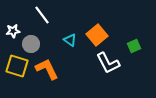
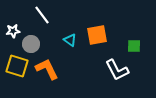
orange square: rotated 30 degrees clockwise
green square: rotated 24 degrees clockwise
white L-shape: moved 9 px right, 7 px down
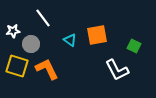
white line: moved 1 px right, 3 px down
green square: rotated 24 degrees clockwise
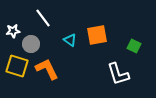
white L-shape: moved 1 px right, 4 px down; rotated 10 degrees clockwise
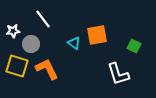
white line: moved 1 px down
cyan triangle: moved 4 px right, 3 px down
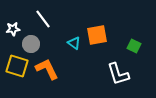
white star: moved 2 px up
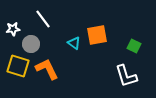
yellow square: moved 1 px right
white L-shape: moved 8 px right, 2 px down
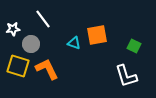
cyan triangle: rotated 16 degrees counterclockwise
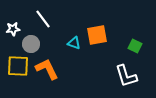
green square: moved 1 px right
yellow square: rotated 15 degrees counterclockwise
